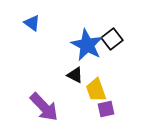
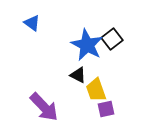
black triangle: moved 3 px right
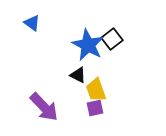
blue star: moved 1 px right
purple square: moved 11 px left, 1 px up
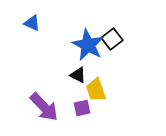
blue triangle: rotated 12 degrees counterclockwise
purple square: moved 13 px left
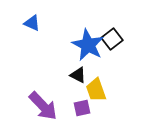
purple arrow: moved 1 px left, 1 px up
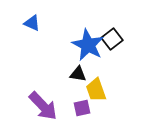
black triangle: moved 1 px up; rotated 18 degrees counterclockwise
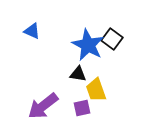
blue triangle: moved 8 px down
black square: rotated 15 degrees counterclockwise
purple arrow: rotated 96 degrees clockwise
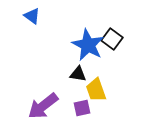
blue triangle: moved 15 px up; rotated 12 degrees clockwise
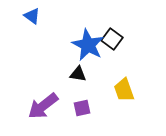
yellow trapezoid: moved 28 px right
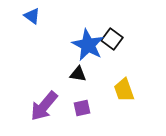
purple arrow: moved 1 px right; rotated 12 degrees counterclockwise
